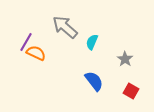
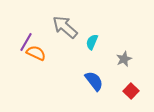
gray star: moved 1 px left; rotated 14 degrees clockwise
red square: rotated 14 degrees clockwise
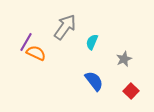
gray arrow: rotated 84 degrees clockwise
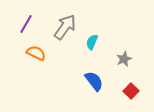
purple line: moved 18 px up
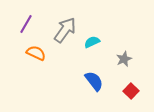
gray arrow: moved 3 px down
cyan semicircle: rotated 42 degrees clockwise
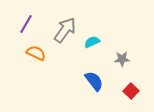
gray star: moved 2 px left; rotated 21 degrees clockwise
